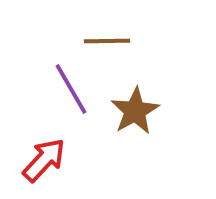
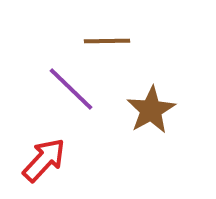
purple line: rotated 16 degrees counterclockwise
brown star: moved 16 px right, 1 px up
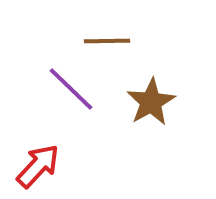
brown star: moved 8 px up
red arrow: moved 6 px left, 6 px down
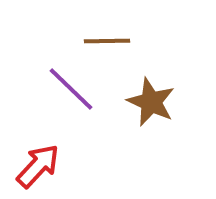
brown star: rotated 18 degrees counterclockwise
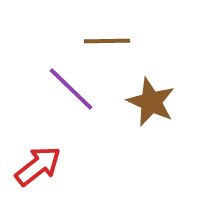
red arrow: rotated 9 degrees clockwise
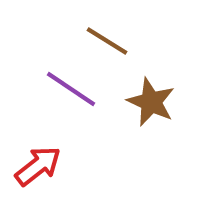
brown line: rotated 33 degrees clockwise
purple line: rotated 10 degrees counterclockwise
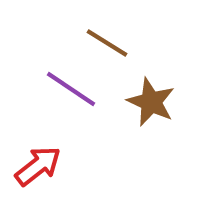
brown line: moved 2 px down
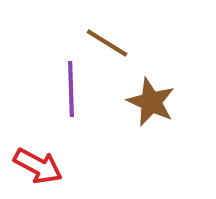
purple line: rotated 54 degrees clockwise
red arrow: rotated 66 degrees clockwise
